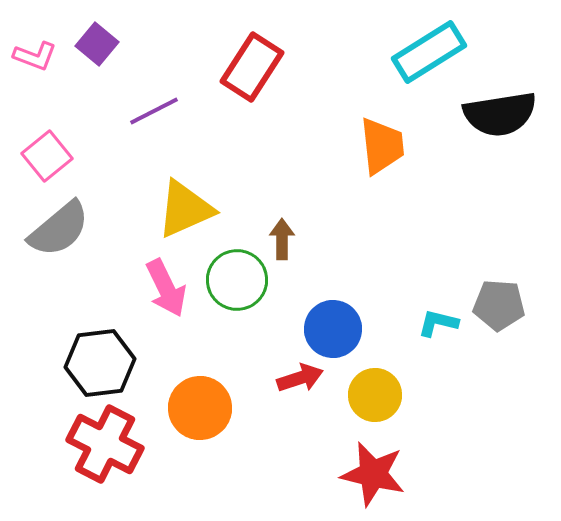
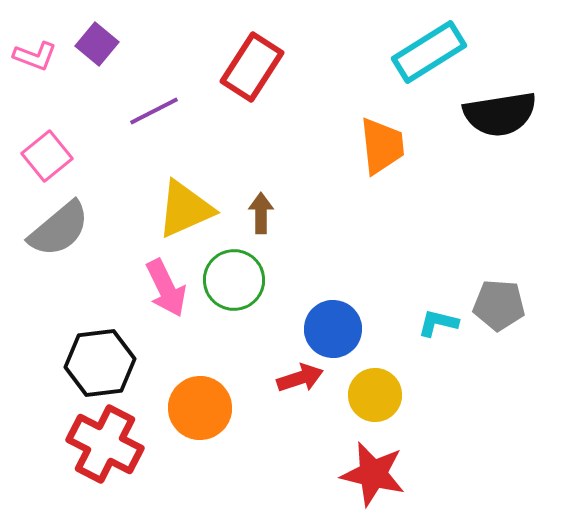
brown arrow: moved 21 px left, 26 px up
green circle: moved 3 px left
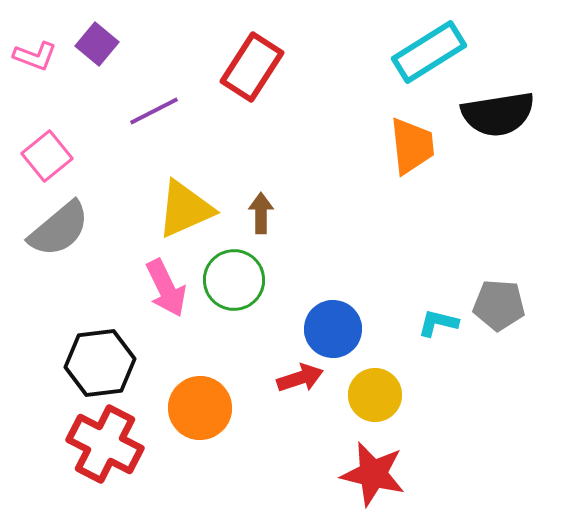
black semicircle: moved 2 px left
orange trapezoid: moved 30 px right
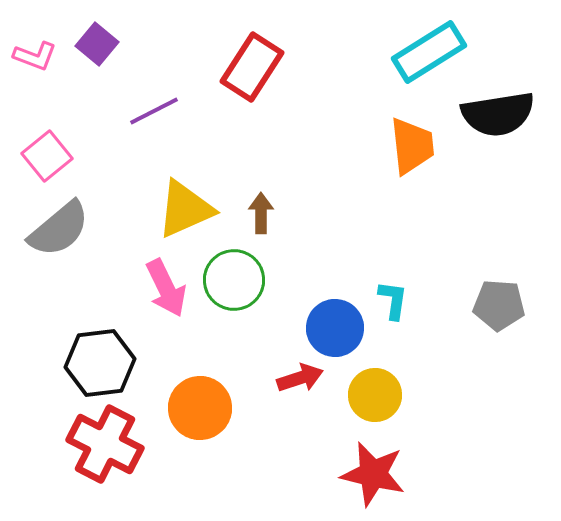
cyan L-shape: moved 45 px left, 23 px up; rotated 84 degrees clockwise
blue circle: moved 2 px right, 1 px up
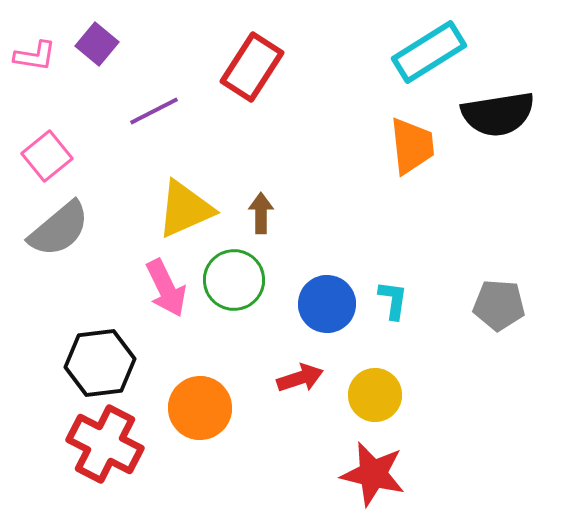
pink L-shape: rotated 12 degrees counterclockwise
blue circle: moved 8 px left, 24 px up
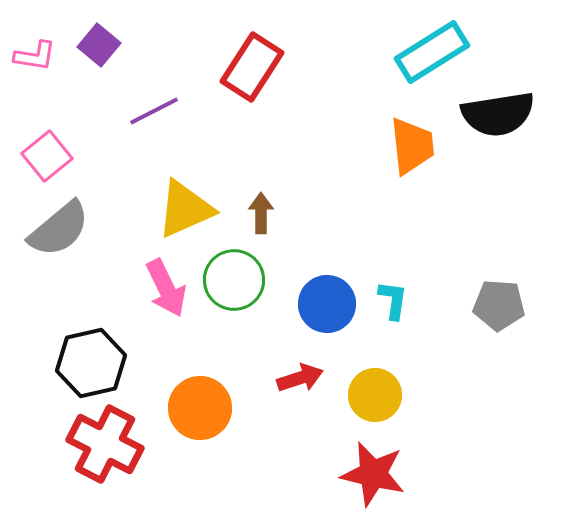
purple square: moved 2 px right, 1 px down
cyan rectangle: moved 3 px right
black hexagon: moved 9 px left; rotated 6 degrees counterclockwise
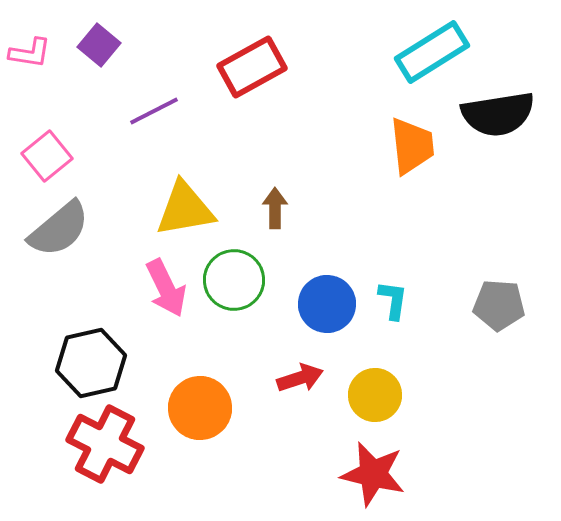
pink L-shape: moved 5 px left, 3 px up
red rectangle: rotated 28 degrees clockwise
yellow triangle: rotated 14 degrees clockwise
brown arrow: moved 14 px right, 5 px up
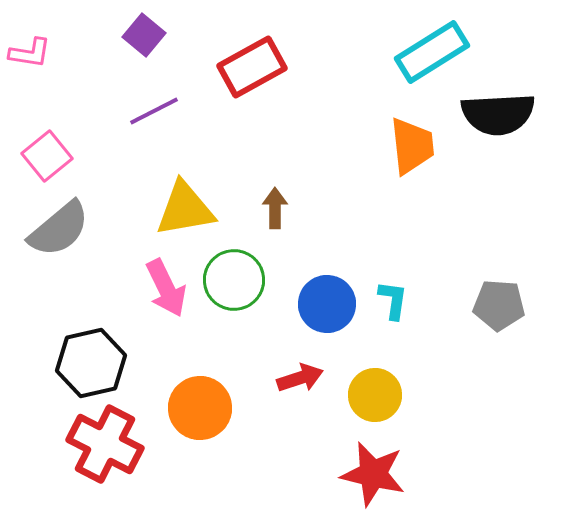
purple square: moved 45 px right, 10 px up
black semicircle: rotated 6 degrees clockwise
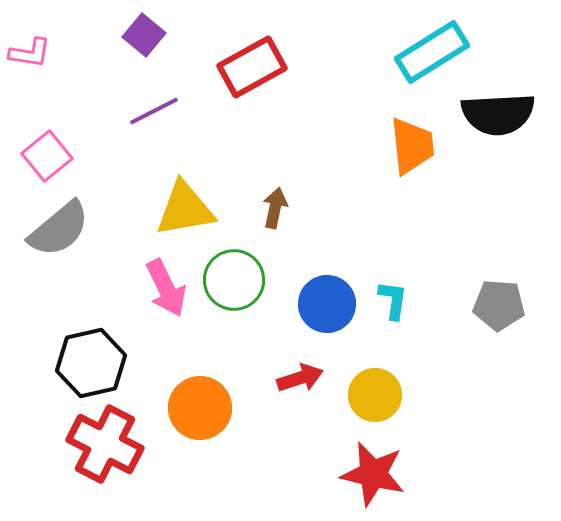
brown arrow: rotated 12 degrees clockwise
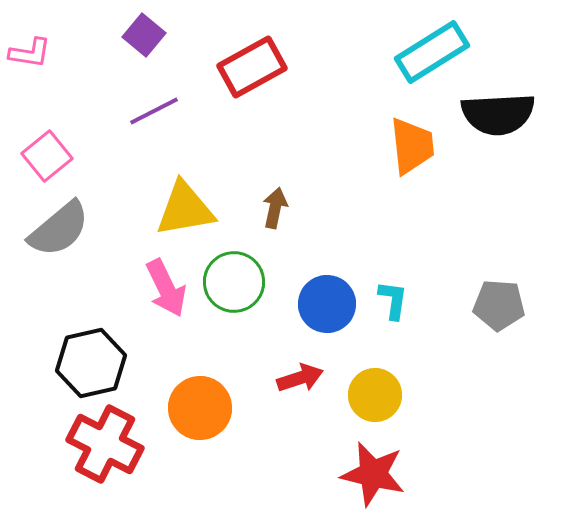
green circle: moved 2 px down
